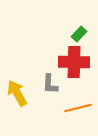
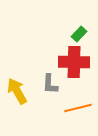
yellow arrow: moved 2 px up
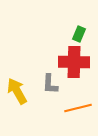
green rectangle: rotated 21 degrees counterclockwise
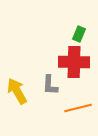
gray L-shape: moved 1 px down
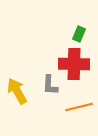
red cross: moved 2 px down
orange line: moved 1 px right, 1 px up
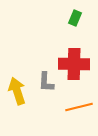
green rectangle: moved 4 px left, 16 px up
gray L-shape: moved 4 px left, 3 px up
yellow arrow: rotated 12 degrees clockwise
